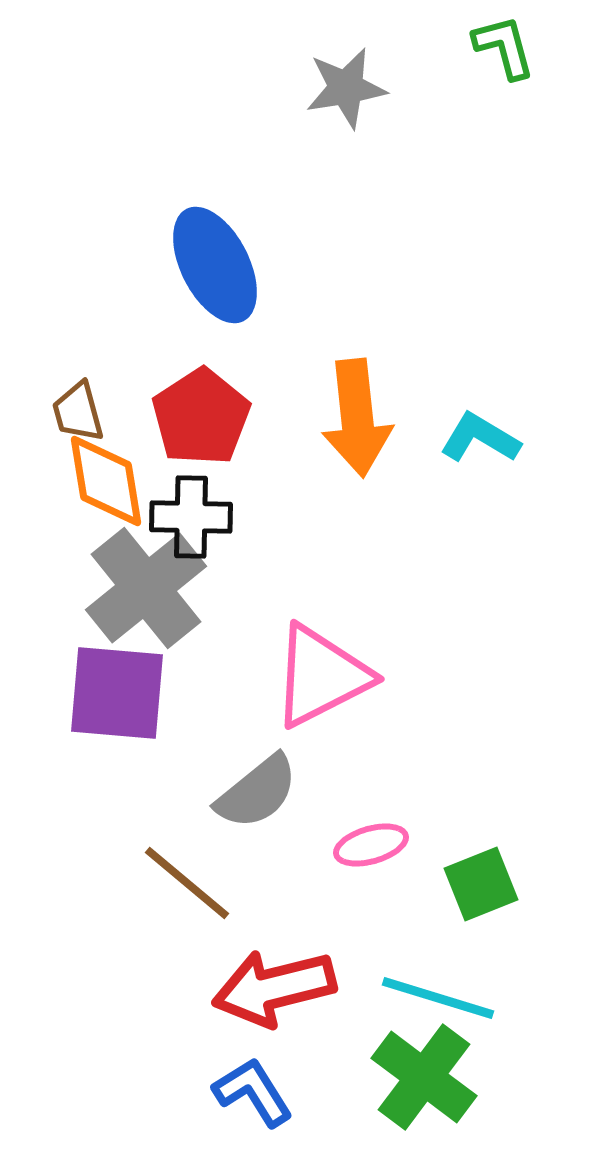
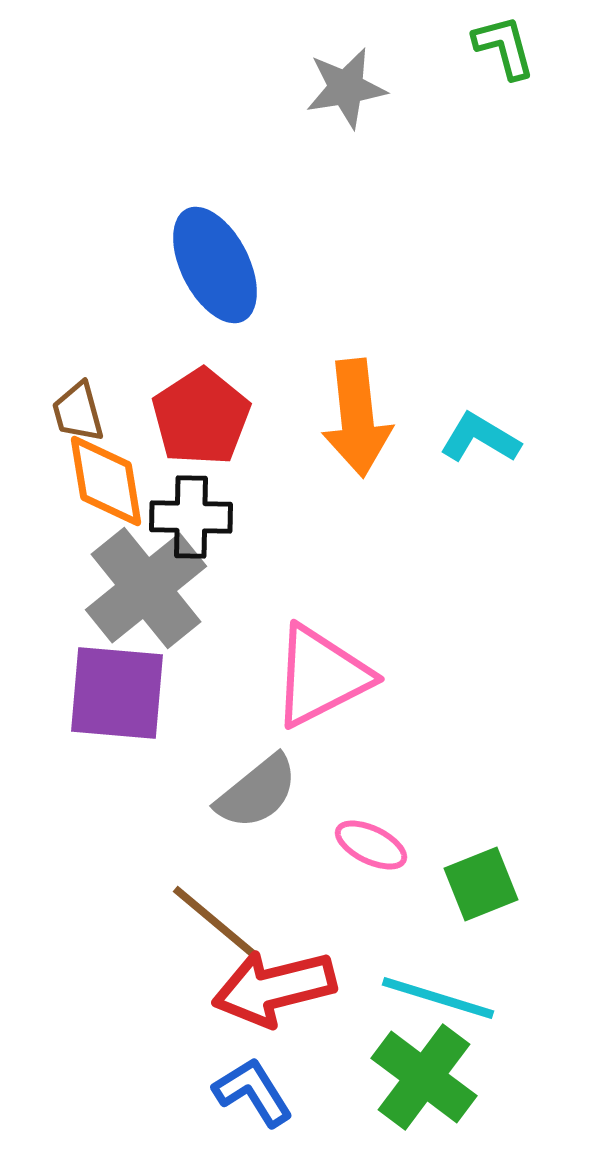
pink ellipse: rotated 42 degrees clockwise
brown line: moved 28 px right, 39 px down
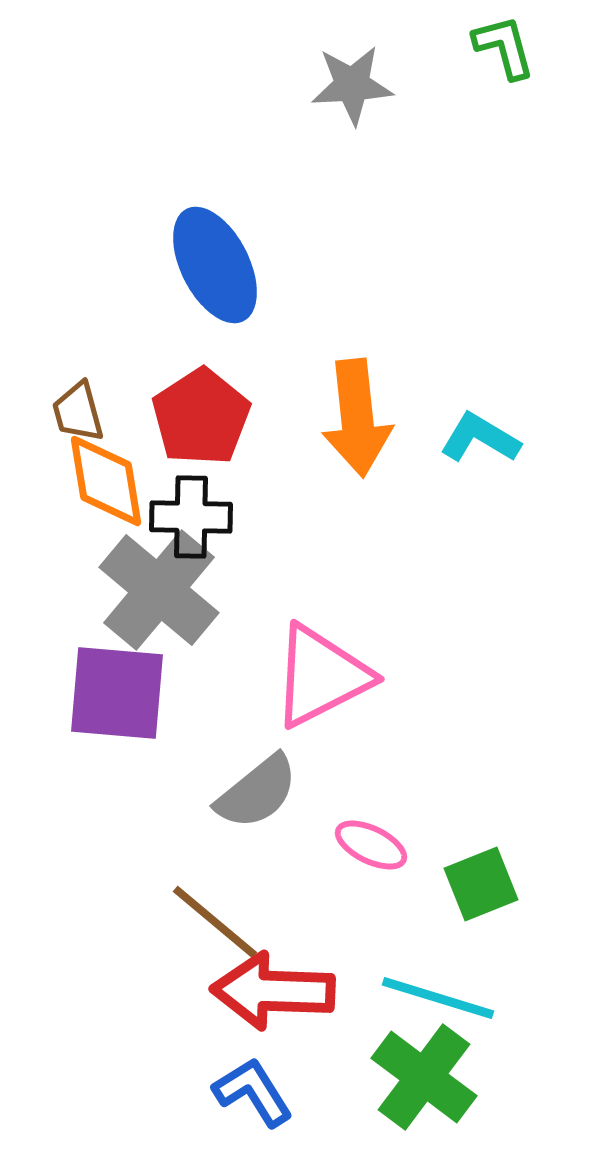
gray star: moved 6 px right, 3 px up; rotated 6 degrees clockwise
gray cross: moved 13 px right, 2 px down; rotated 11 degrees counterclockwise
red arrow: moved 1 px left, 3 px down; rotated 16 degrees clockwise
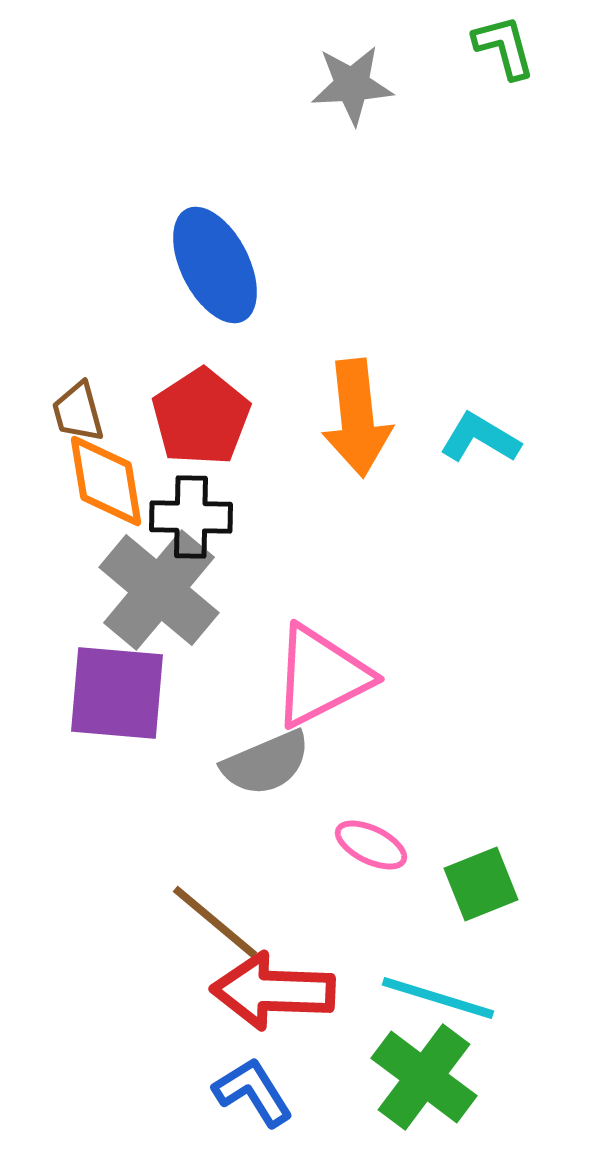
gray semicircle: moved 9 px right, 29 px up; rotated 16 degrees clockwise
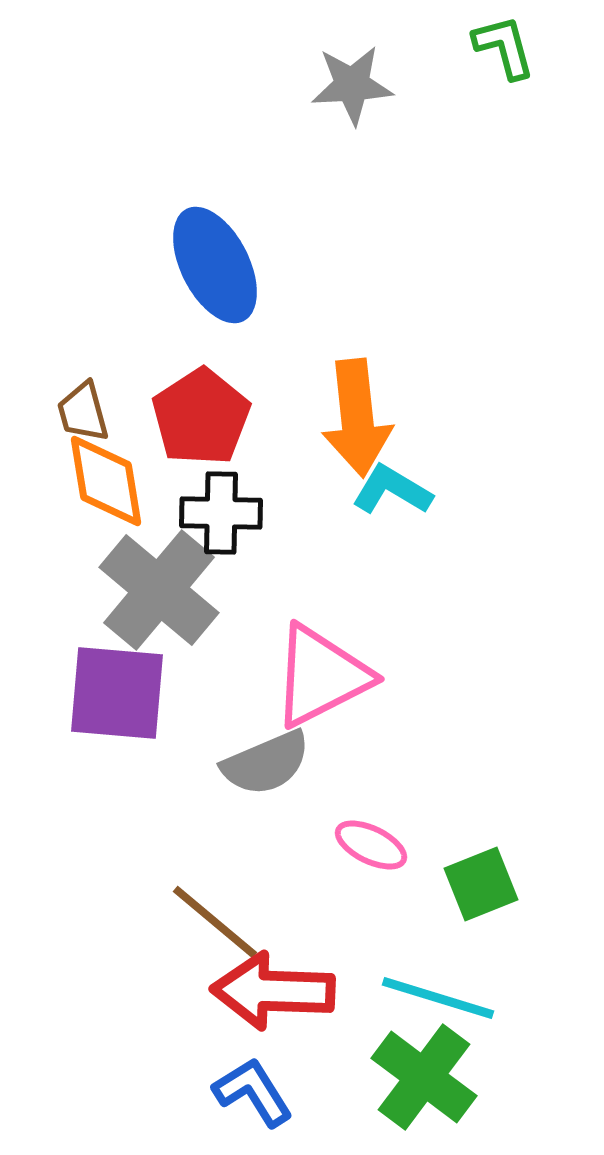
brown trapezoid: moved 5 px right
cyan L-shape: moved 88 px left, 52 px down
black cross: moved 30 px right, 4 px up
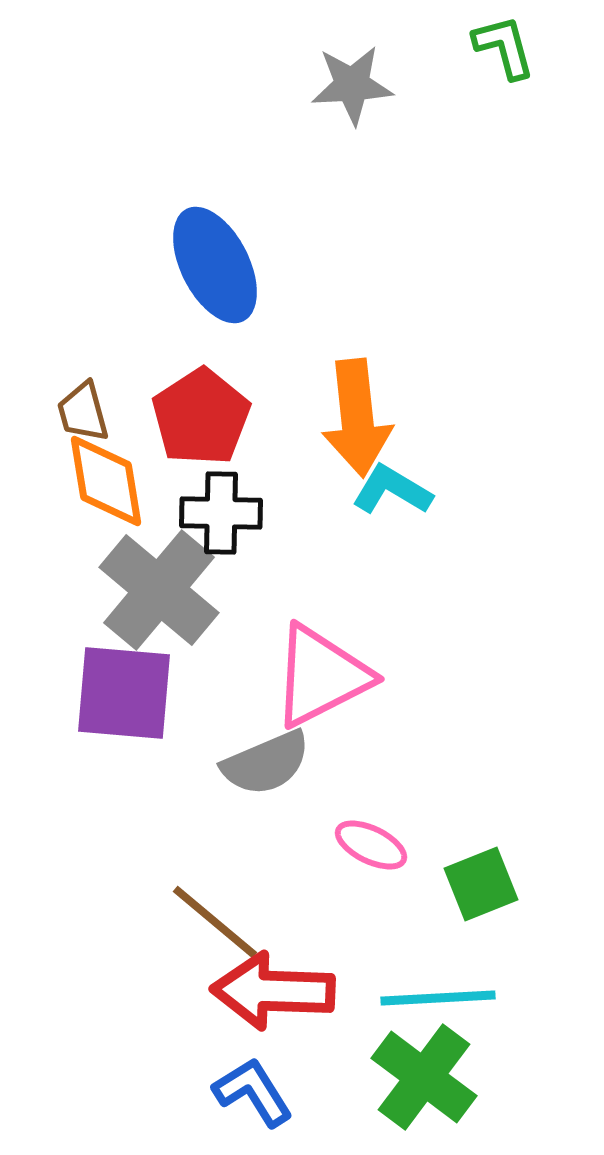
purple square: moved 7 px right
cyan line: rotated 20 degrees counterclockwise
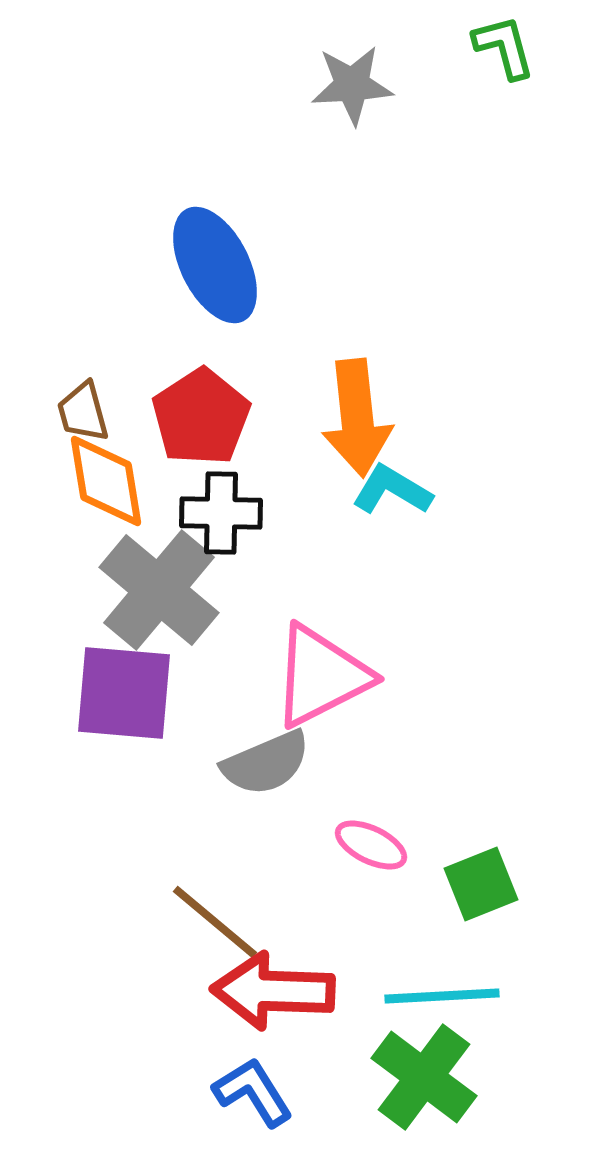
cyan line: moved 4 px right, 2 px up
